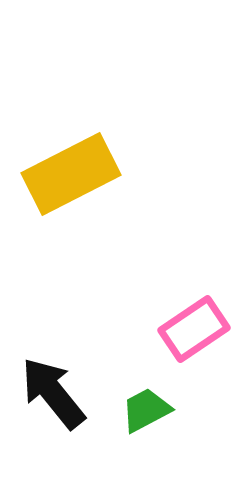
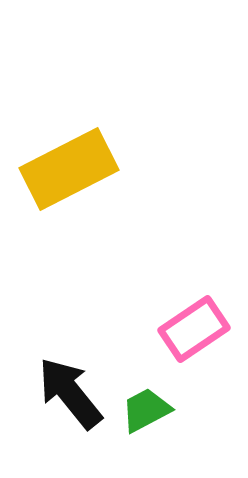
yellow rectangle: moved 2 px left, 5 px up
black arrow: moved 17 px right
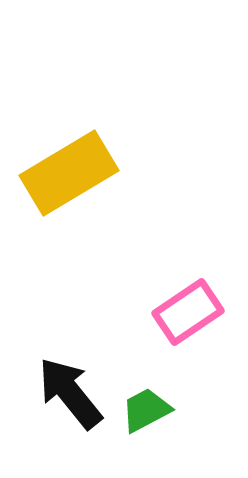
yellow rectangle: moved 4 px down; rotated 4 degrees counterclockwise
pink rectangle: moved 6 px left, 17 px up
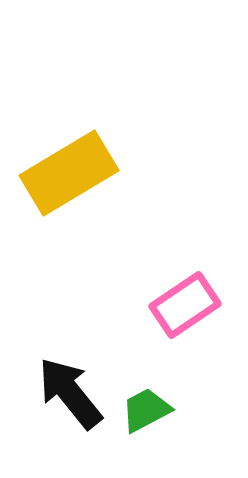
pink rectangle: moved 3 px left, 7 px up
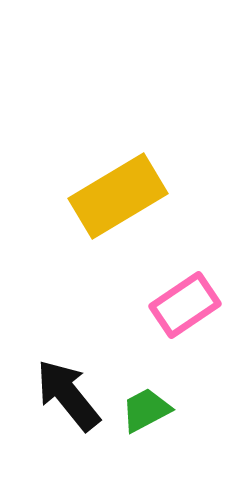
yellow rectangle: moved 49 px right, 23 px down
black arrow: moved 2 px left, 2 px down
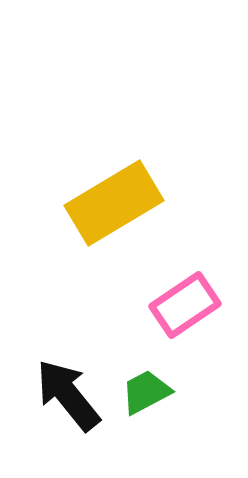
yellow rectangle: moved 4 px left, 7 px down
green trapezoid: moved 18 px up
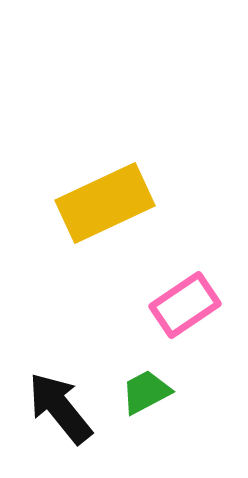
yellow rectangle: moved 9 px left; rotated 6 degrees clockwise
black arrow: moved 8 px left, 13 px down
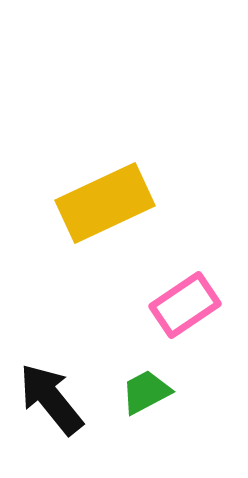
black arrow: moved 9 px left, 9 px up
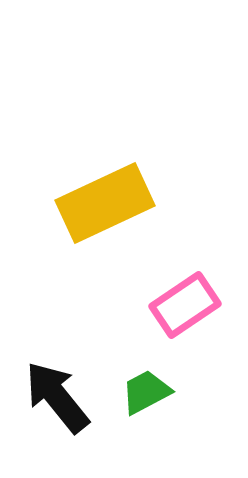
black arrow: moved 6 px right, 2 px up
